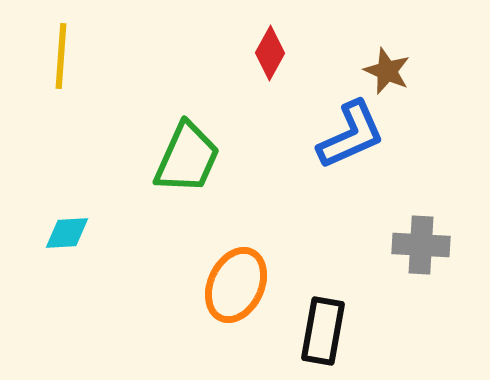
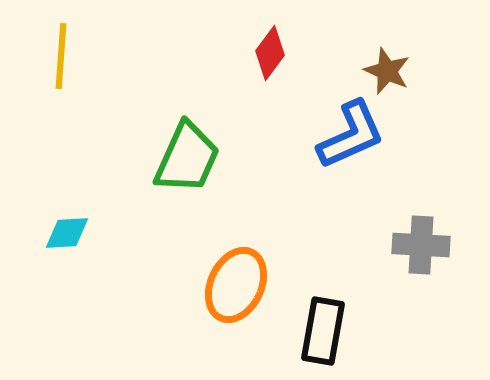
red diamond: rotated 8 degrees clockwise
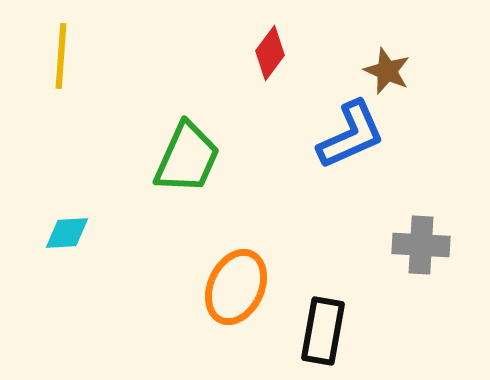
orange ellipse: moved 2 px down
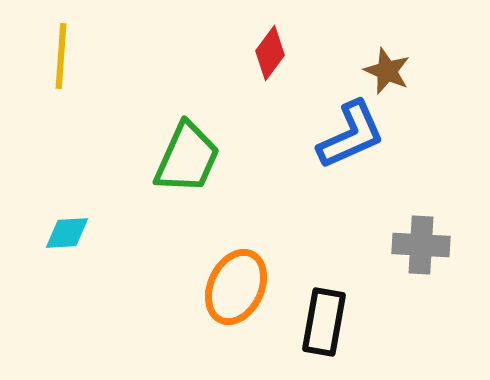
black rectangle: moved 1 px right, 9 px up
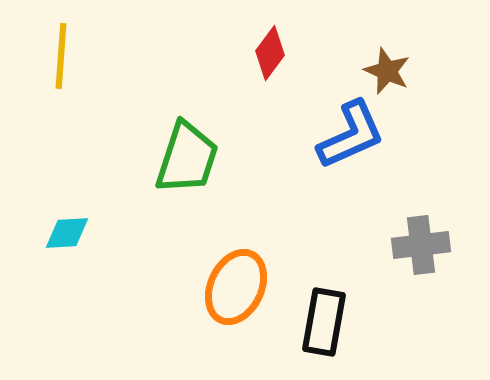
green trapezoid: rotated 6 degrees counterclockwise
gray cross: rotated 10 degrees counterclockwise
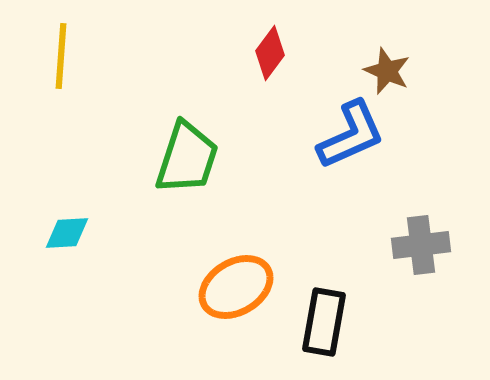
orange ellipse: rotated 34 degrees clockwise
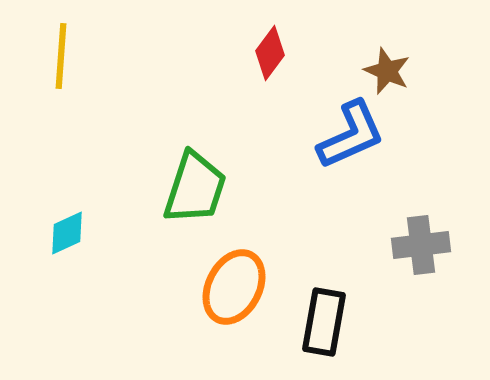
green trapezoid: moved 8 px right, 30 px down
cyan diamond: rotated 21 degrees counterclockwise
orange ellipse: moved 2 px left; rotated 32 degrees counterclockwise
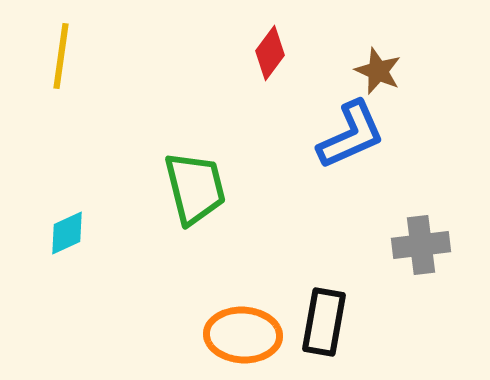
yellow line: rotated 4 degrees clockwise
brown star: moved 9 px left
green trapezoid: rotated 32 degrees counterclockwise
orange ellipse: moved 9 px right, 48 px down; rotated 66 degrees clockwise
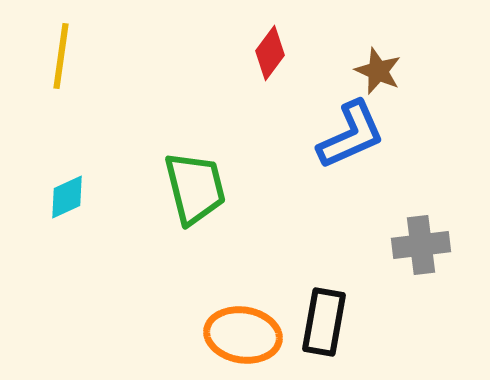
cyan diamond: moved 36 px up
orange ellipse: rotated 6 degrees clockwise
